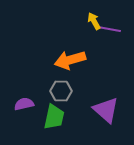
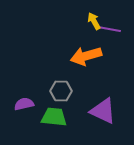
orange arrow: moved 16 px right, 4 px up
purple triangle: moved 3 px left, 1 px down; rotated 16 degrees counterclockwise
green trapezoid: rotated 96 degrees counterclockwise
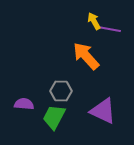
orange arrow: rotated 64 degrees clockwise
purple semicircle: rotated 18 degrees clockwise
green trapezoid: rotated 68 degrees counterclockwise
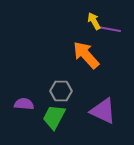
orange arrow: moved 1 px up
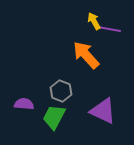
gray hexagon: rotated 20 degrees clockwise
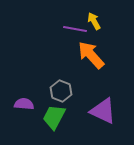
purple line: moved 34 px left
orange arrow: moved 5 px right
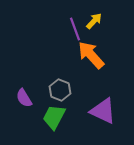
yellow arrow: rotated 72 degrees clockwise
purple line: rotated 60 degrees clockwise
gray hexagon: moved 1 px left, 1 px up
purple semicircle: moved 6 px up; rotated 126 degrees counterclockwise
